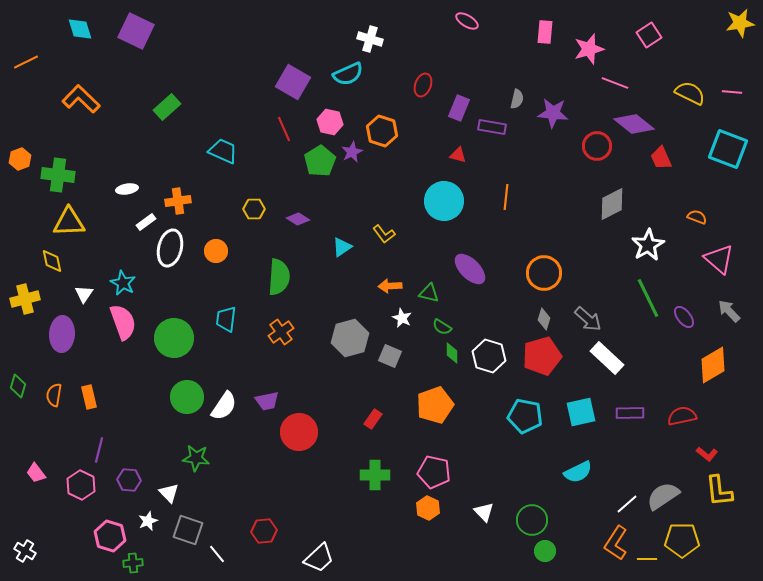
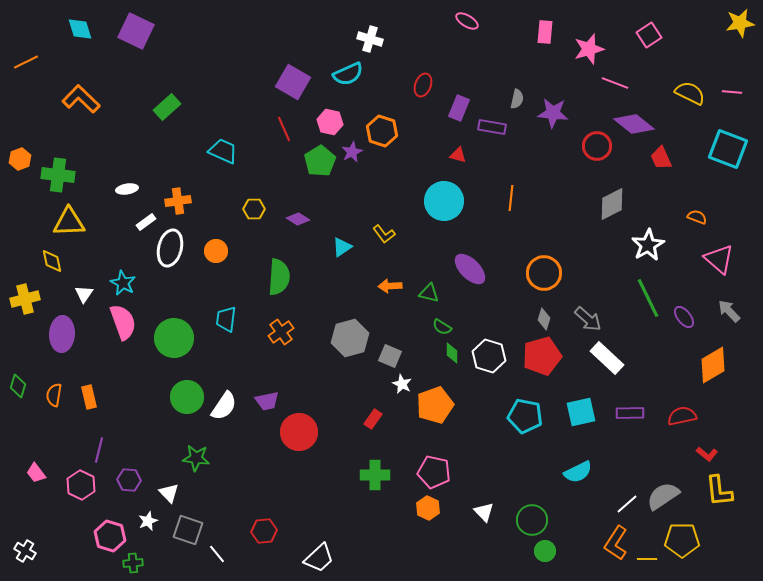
orange line at (506, 197): moved 5 px right, 1 px down
white star at (402, 318): moved 66 px down
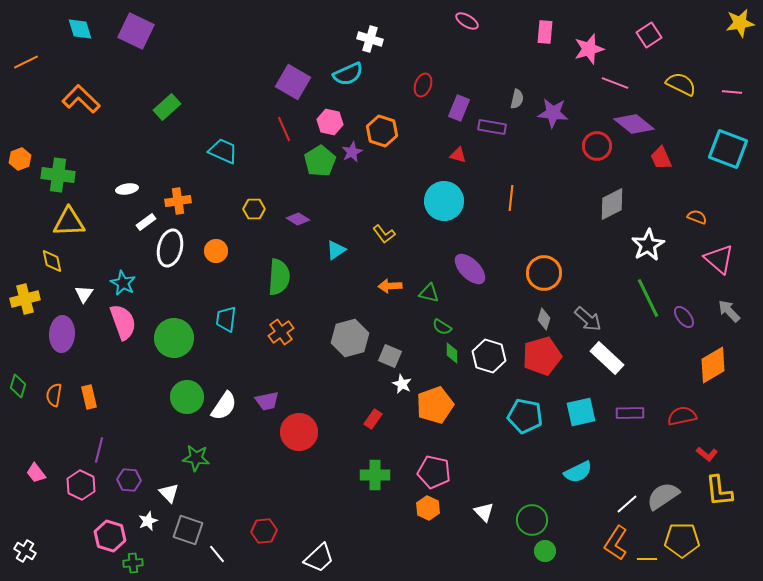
yellow semicircle at (690, 93): moved 9 px left, 9 px up
cyan triangle at (342, 247): moved 6 px left, 3 px down
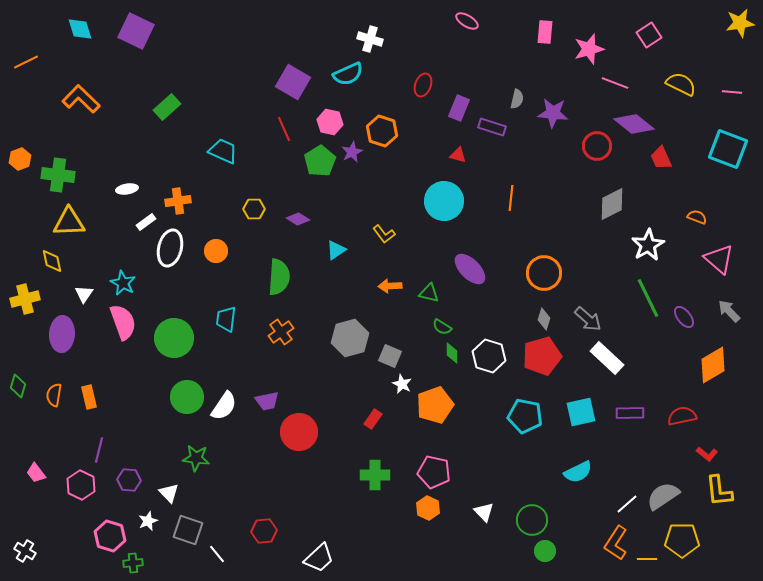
purple rectangle at (492, 127): rotated 8 degrees clockwise
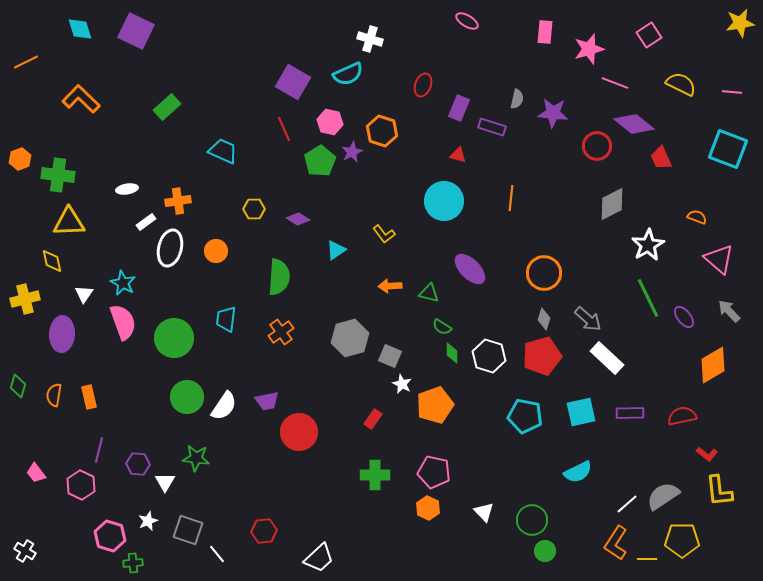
purple hexagon at (129, 480): moved 9 px right, 16 px up
white triangle at (169, 493): moved 4 px left, 11 px up; rotated 15 degrees clockwise
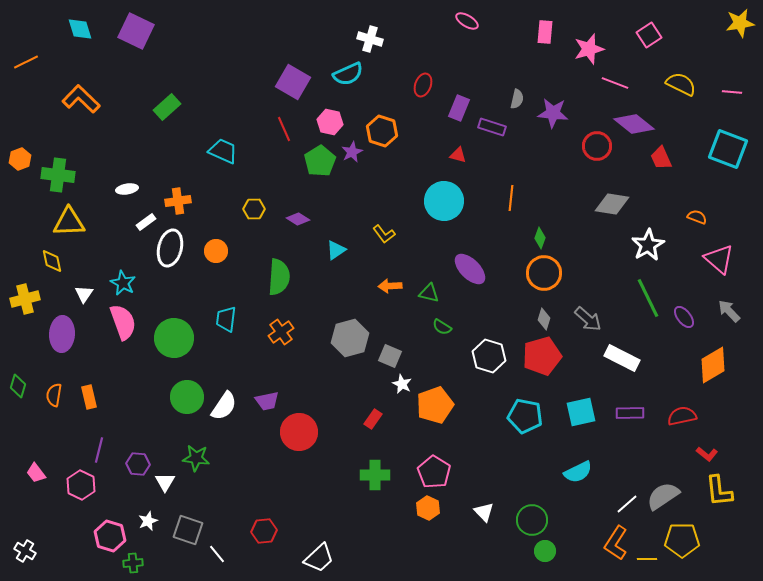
gray diamond at (612, 204): rotated 36 degrees clockwise
green diamond at (452, 353): moved 88 px right, 115 px up; rotated 20 degrees clockwise
white rectangle at (607, 358): moved 15 px right; rotated 16 degrees counterclockwise
pink pentagon at (434, 472): rotated 20 degrees clockwise
